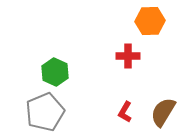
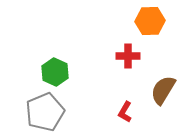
brown semicircle: moved 22 px up
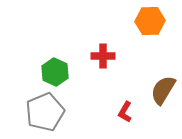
red cross: moved 25 px left
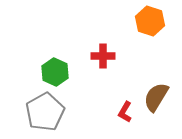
orange hexagon: rotated 20 degrees clockwise
brown semicircle: moved 7 px left, 7 px down
gray pentagon: rotated 6 degrees counterclockwise
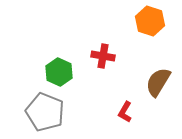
red cross: rotated 10 degrees clockwise
green hexagon: moved 4 px right
brown semicircle: moved 2 px right, 15 px up
gray pentagon: rotated 21 degrees counterclockwise
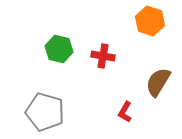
green hexagon: moved 23 px up; rotated 12 degrees counterclockwise
gray pentagon: rotated 6 degrees counterclockwise
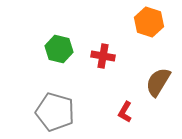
orange hexagon: moved 1 px left, 1 px down
gray pentagon: moved 10 px right
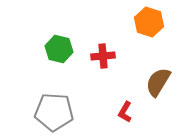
red cross: rotated 15 degrees counterclockwise
gray pentagon: moved 1 px left; rotated 12 degrees counterclockwise
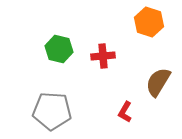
gray pentagon: moved 2 px left, 1 px up
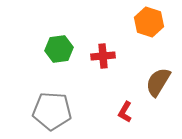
green hexagon: rotated 20 degrees counterclockwise
